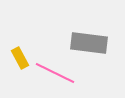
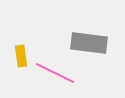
yellow rectangle: moved 1 px right, 2 px up; rotated 20 degrees clockwise
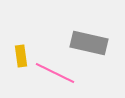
gray rectangle: rotated 6 degrees clockwise
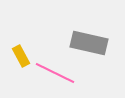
yellow rectangle: rotated 20 degrees counterclockwise
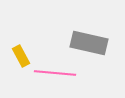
pink line: rotated 21 degrees counterclockwise
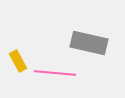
yellow rectangle: moved 3 px left, 5 px down
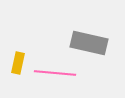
yellow rectangle: moved 2 px down; rotated 40 degrees clockwise
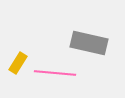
yellow rectangle: rotated 20 degrees clockwise
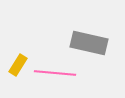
yellow rectangle: moved 2 px down
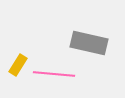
pink line: moved 1 px left, 1 px down
